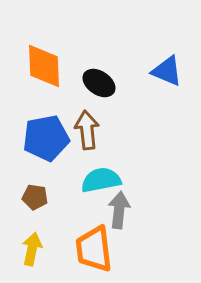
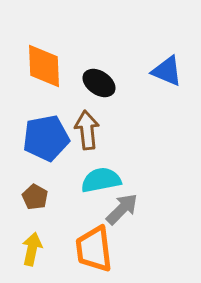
brown pentagon: rotated 20 degrees clockwise
gray arrow: moved 3 px right, 1 px up; rotated 39 degrees clockwise
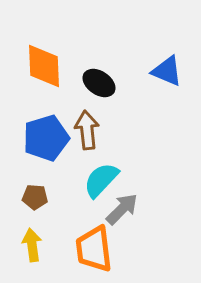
blue pentagon: rotated 6 degrees counterclockwise
cyan semicircle: rotated 36 degrees counterclockwise
brown pentagon: rotated 25 degrees counterclockwise
yellow arrow: moved 4 px up; rotated 20 degrees counterclockwise
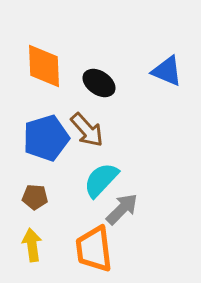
brown arrow: rotated 144 degrees clockwise
